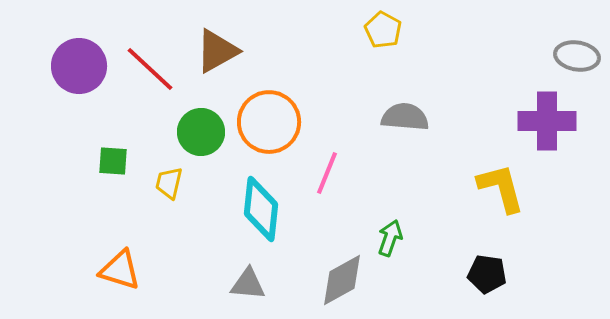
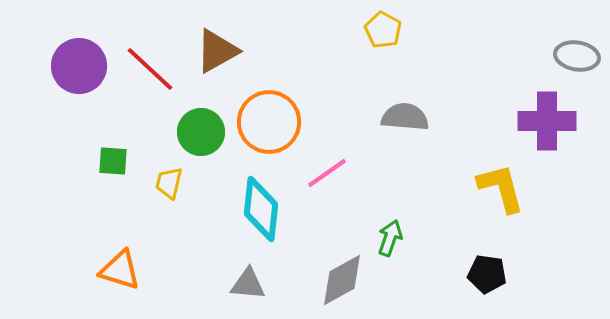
pink line: rotated 33 degrees clockwise
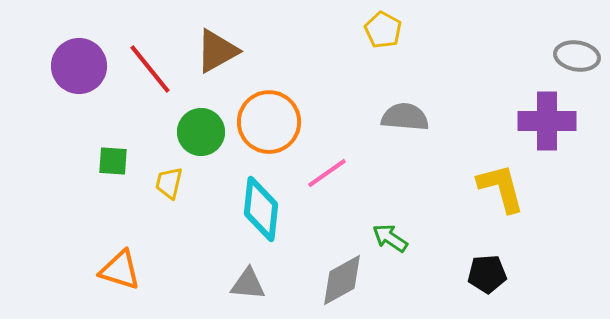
red line: rotated 8 degrees clockwise
green arrow: rotated 75 degrees counterclockwise
black pentagon: rotated 12 degrees counterclockwise
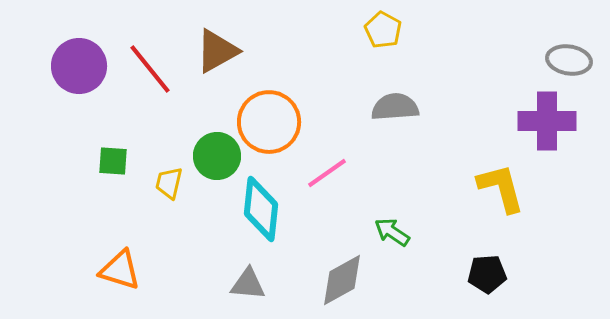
gray ellipse: moved 8 px left, 4 px down
gray semicircle: moved 10 px left, 10 px up; rotated 9 degrees counterclockwise
green circle: moved 16 px right, 24 px down
green arrow: moved 2 px right, 6 px up
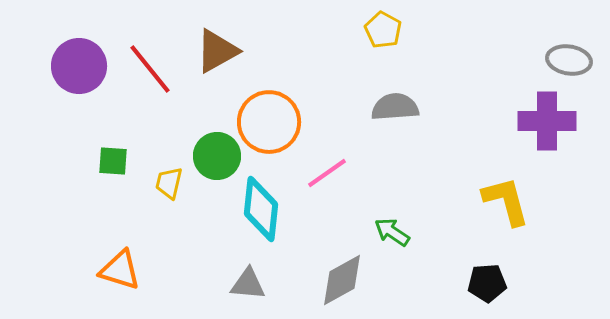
yellow L-shape: moved 5 px right, 13 px down
black pentagon: moved 9 px down
